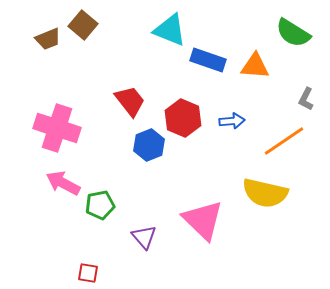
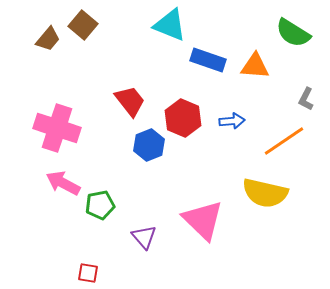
cyan triangle: moved 5 px up
brown trapezoid: rotated 28 degrees counterclockwise
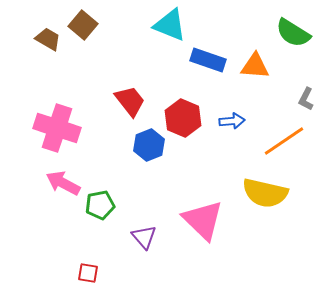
brown trapezoid: rotated 100 degrees counterclockwise
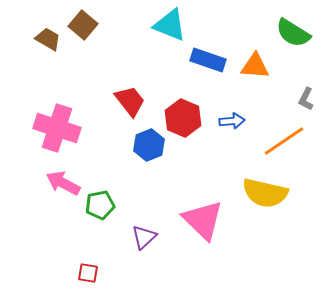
purple triangle: rotated 28 degrees clockwise
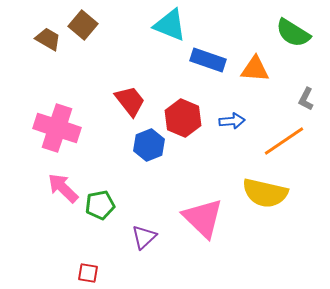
orange triangle: moved 3 px down
pink arrow: moved 5 px down; rotated 16 degrees clockwise
pink triangle: moved 2 px up
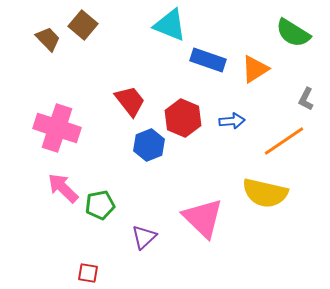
brown trapezoid: rotated 16 degrees clockwise
orange triangle: rotated 36 degrees counterclockwise
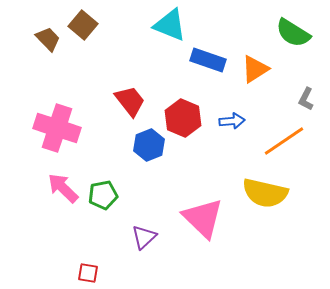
green pentagon: moved 3 px right, 10 px up
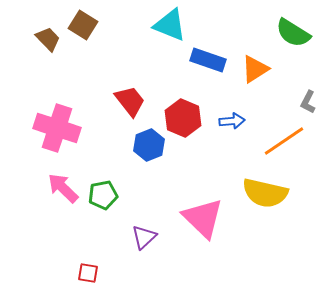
brown square: rotated 8 degrees counterclockwise
gray L-shape: moved 2 px right, 3 px down
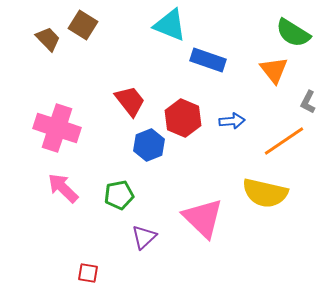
orange triangle: moved 19 px right, 1 px down; rotated 36 degrees counterclockwise
green pentagon: moved 16 px right
